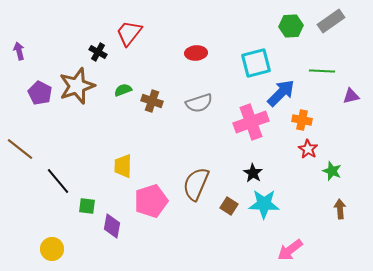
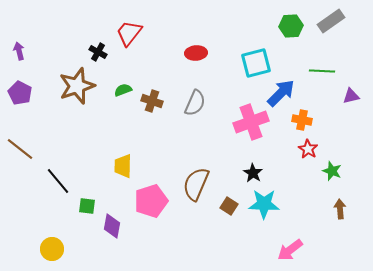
purple pentagon: moved 20 px left
gray semicircle: moved 4 px left; rotated 48 degrees counterclockwise
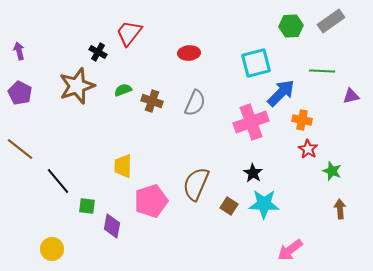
red ellipse: moved 7 px left
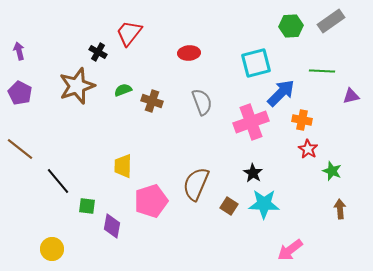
gray semicircle: moved 7 px right, 1 px up; rotated 44 degrees counterclockwise
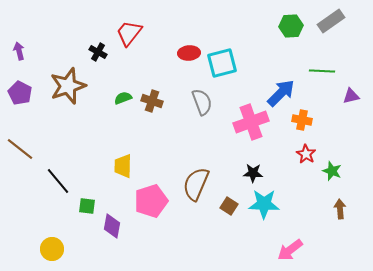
cyan square: moved 34 px left
brown star: moved 9 px left
green semicircle: moved 8 px down
red star: moved 2 px left, 5 px down
black star: rotated 30 degrees counterclockwise
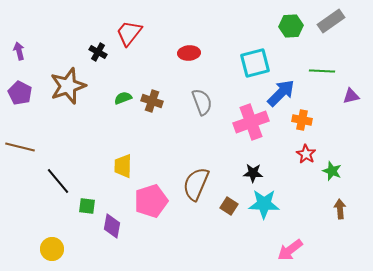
cyan square: moved 33 px right
brown line: moved 2 px up; rotated 24 degrees counterclockwise
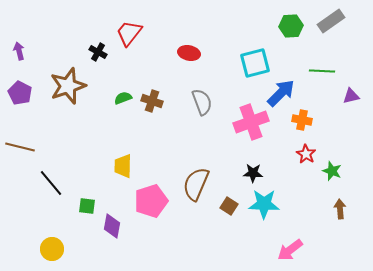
red ellipse: rotated 15 degrees clockwise
black line: moved 7 px left, 2 px down
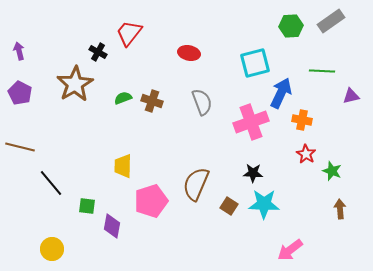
brown star: moved 7 px right, 2 px up; rotated 12 degrees counterclockwise
blue arrow: rotated 20 degrees counterclockwise
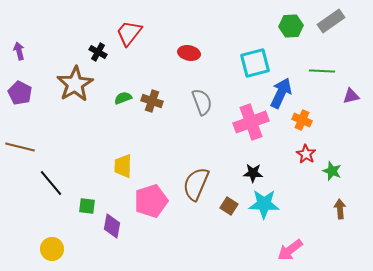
orange cross: rotated 12 degrees clockwise
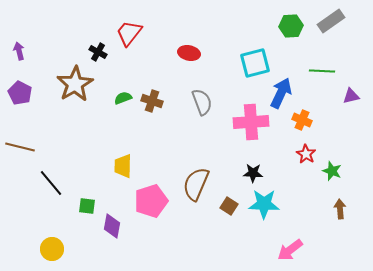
pink cross: rotated 16 degrees clockwise
